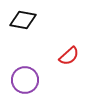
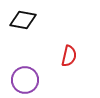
red semicircle: rotated 35 degrees counterclockwise
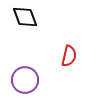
black diamond: moved 2 px right, 3 px up; rotated 60 degrees clockwise
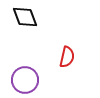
red semicircle: moved 2 px left, 1 px down
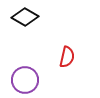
black diamond: rotated 40 degrees counterclockwise
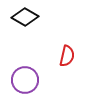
red semicircle: moved 1 px up
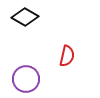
purple circle: moved 1 px right, 1 px up
